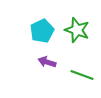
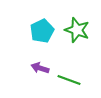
purple arrow: moved 7 px left, 6 px down
green line: moved 13 px left, 5 px down
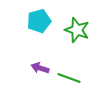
cyan pentagon: moved 3 px left, 10 px up; rotated 10 degrees clockwise
green line: moved 2 px up
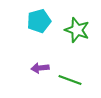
purple arrow: rotated 24 degrees counterclockwise
green line: moved 1 px right, 2 px down
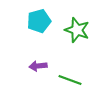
purple arrow: moved 2 px left, 2 px up
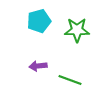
green star: rotated 20 degrees counterclockwise
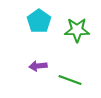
cyan pentagon: rotated 20 degrees counterclockwise
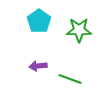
green star: moved 2 px right
green line: moved 1 px up
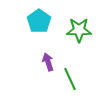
purple arrow: moved 10 px right, 4 px up; rotated 78 degrees clockwise
green line: rotated 45 degrees clockwise
